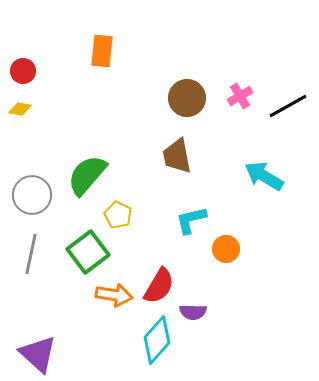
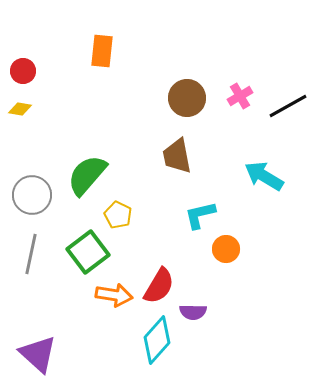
cyan L-shape: moved 9 px right, 5 px up
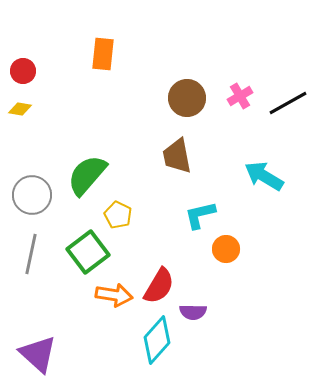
orange rectangle: moved 1 px right, 3 px down
black line: moved 3 px up
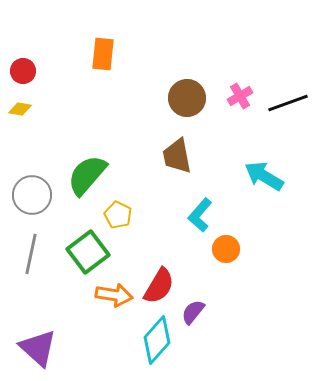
black line: rotated 9 degrees clockwise
cyan L-shape: rotated 36 degrees counterclockwise
purple semicircle: rotated 128 degrees clockwise
purple triangle: moved 6 px up
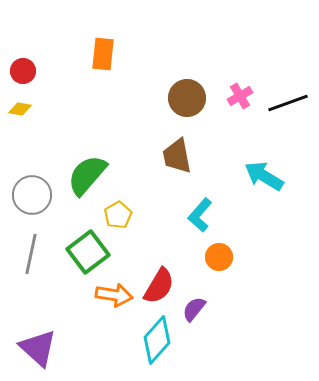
yellow pentagon: rotated 16 degrees clockwise
orange circle: moved 7 px left, 8 px down
purple semicircle: moved 1 px right, 3 px up
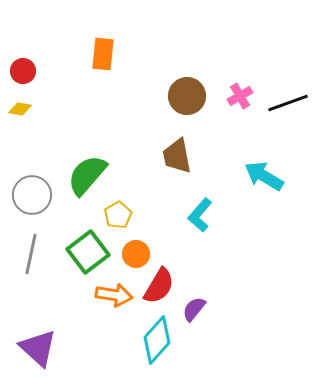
brown circle: moved 2 px up
orange circle: moved 83 px left, 3 px up
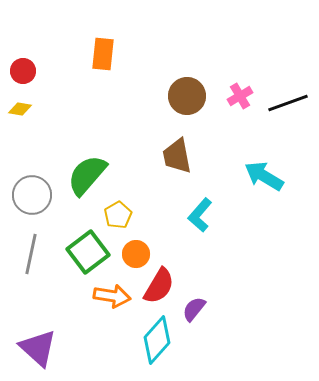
orange arrow: moved 2 px left, 1 px down
